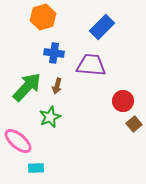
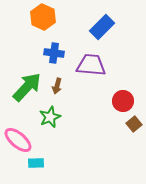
orange hexagon: rotated 20 degrees counterclockwise
pink ellipse: moved 1 px up
cyan rectangle: moved 5 px up
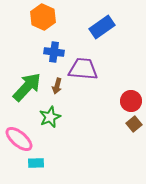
blue rectangle: rotated 10 degrees clockwise
blue cross: moved 1 px up
purple trapezoid: moved 8 px left, 4 px down
red circle: moved 8 px right
pink ellipse: moved 1 px right, 1 px up
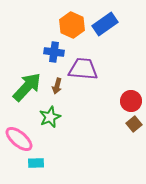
orange hexagon: moved 29 px right, 8 px down
blue rectangle: moved 3 px right, 3 px up
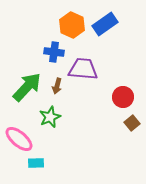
red circle: moved 8 px left, 4 px up
brown square: moved 2 px left, 1 px up
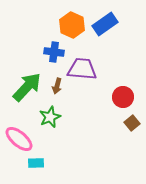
purple trapezoid: moved 1 px left
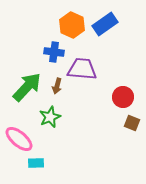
brown square: rotated 28 degrees counterclockwise
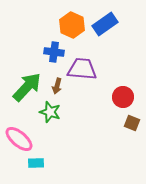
green star: moved 5 px up; rotated 30 degrees counterclockwise
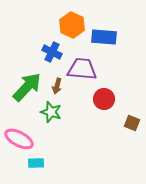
blue rectangle: moved 1 px left, 13 px down; rotated 40 degrees clockwise
blue cross: moved 2 px left; rotated 18 degrees clockwise
red circle: moved 19 px left, 2 px down
green star: moved 1 px right
pink ellipse: rotated 12 degrees counterclockwise
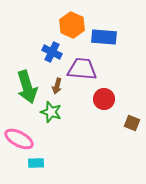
green arrow: rotated 120 degrees clockwise
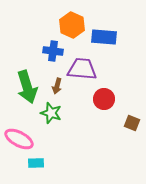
blue cross: moved 1 px right, 1 px up; rotated 18 degrees counterclockwise
green star: moved 1 px down
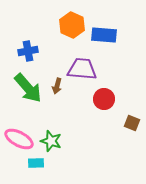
blue rectangle: moved 2 px up
blue cross: moved 25 px left; rotated 18 degrees counterclockwise
green arrow: moved 1 px right, 1 px down; rotated 24 degrees counterclockwise
green star: moved 28 px down
